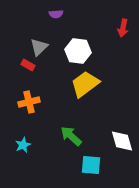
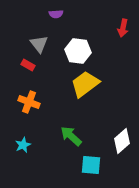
gray triangle: moved 3 px up; rotated 24 degrees counterclockwise
orange cross: rotated 35 degrees clockwise
white diamond: rotated 65 degrees clockwise
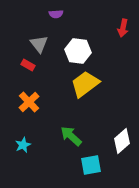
orange cross: rotated 25 degrees clockwise
cyan square: rotated 15 degrees counterclockwise
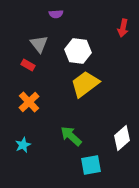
white diamond: moved 3 px up
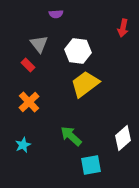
red rectangle: rotated 16 degrees clockwise
white diamond: moved 1 px right
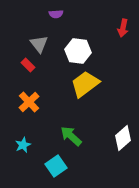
cyan square: moved 35 px left, 1 px down; rotated 25 degrees counterclockwise
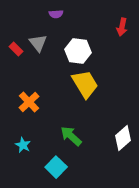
red arrow: moved 1 px left, 1 px up
gray triangle: moved 1 px left, 1 px up
red rectangle: moved 12 px left, 16 px up
yellow trapezoid: rotated 96 degrees clockwise
cyan star: rotated 21 degrees counterclockwise
cyan square: moved 1 px down; rotated 10 degrees counterclockwise
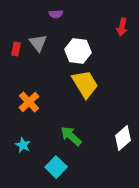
red rectangle: rotated 56 degrees clockwise
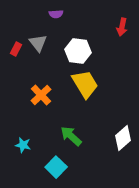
red rectangle: rotated 16 degrees clockwise
orange cross: moved 12 px right, 7 px up
cyan star: rotated 14 degrees counterclockwise
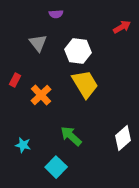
red arrow: rotated 132 degrees counterclockwise
red rectangle: moved 1 px left, 31 px down
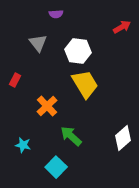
orange cross: moved 6 px right, 11 px down
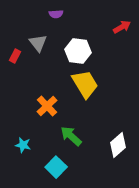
red rectangle: moved 24 px up
white diamond: moved 5 px left, 7 px down
